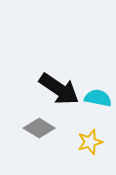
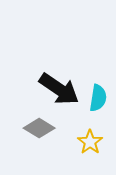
cyan semicircle: rotated 88 degrees clockwise
yellow star: rotated 20 degrees counterclockwise
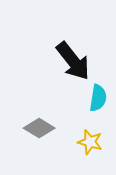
black arrow: moved 14 px right, 28 px up; rotated 18 degrees clockwise
yellow star: rotated 20 degrees counterclockwise
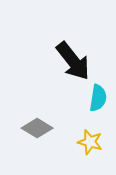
gray diamond: moved 2 px left
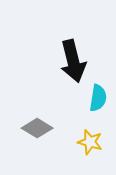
black arrow: rotated 24 degrees clockwise
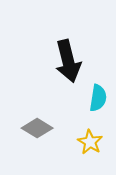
black arrow: moved 5 px left
yellow star: rotated 15 degrees clockwise
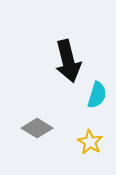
cyan semicircle: moved 1 px left, 3 px up; rotated 8 degrees clockwise
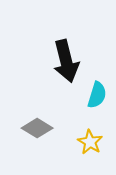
black arrow: moved 2 px left
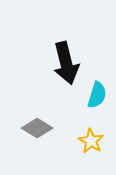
black arrow: moved 2 px down
yellow star: moved 1 px right, 1 px up
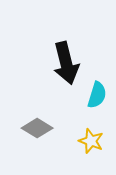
yellow star: rotated 10 degrees counterclockwise
